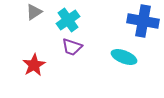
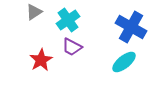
blue cross: moved 12 px left, 6 px down; rotated 20 degrees clockwise
purple trapezoid: rotated 10 degrees clockwise
cyan ellipse: moved 5 px down; rotated 60 degrees counterclockwise
red star: moved 7 px right, 5 px up
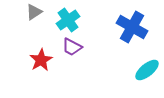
blue cross: moved 1 px right
cyan ellipse: moved 23 px right, 8 px down
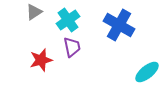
blue cross: moved 13 px left, 2 px up
purple trapezoid: rotated 130 degrees counterclockwise
red star: rotated 15 degrees clockwise
cyan ellipse: moved 2 px down
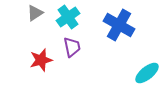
gray triangle: moved 1 px right, 1 px down
cyan cross: moved 3 px up
cyan ellipse: moved 1 px down
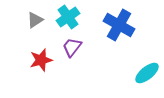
gray triangle: moved 7 px down
purple trapezoid: rotated 130 degrees counterclockwise
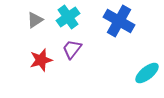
blue cross: moved 4 px up
purple trapezoid: moved 2 px down
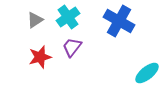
purple trapezoid: moved 2 px up
red star: moved 1 px left, 3 px up
